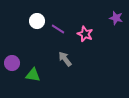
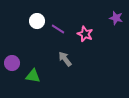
green triangle: moved 1 px down
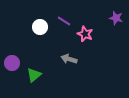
white circle: moved 3 px right, 6 px down
purple line: moved 6 px right, 8 px up
gray arrow: moved 4 px right; rotated 35 degrees counterclockwise
green triangle: moved 1 px right, 1 px up; rotated 49 degrees counterclockwise
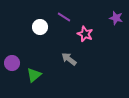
purple line: moved 4 px up
gray arrow: rotated 21 degrees clockwise
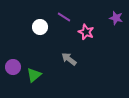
pink star: moved 1 px right, 2 px up
purple circle: moved 1 px right, 4 px down
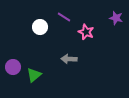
gray arrow: rotated 35 degrees counterclockwise
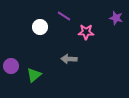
purple line: moved 1 px up
pink star: rotated 21 degrees counterclockwise
purple circle: moved 2 px left, 1 px up
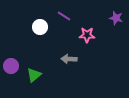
pink star: moved 1 px right, 3 px down
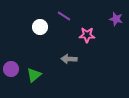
purple star: moved 1 px down
purple circle: moved 3 px down
